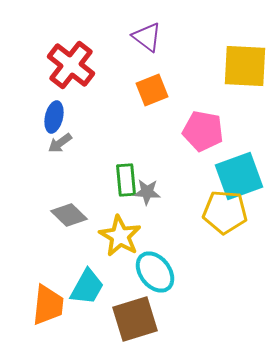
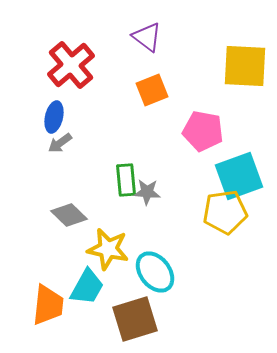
red cross: rotated 12 degrees clockwise
yellow pentagon: rotated 12 degrees counterclockwise
yellow star: moved 12 px left, 13 px down; rotated 18 degrees counterclockwise
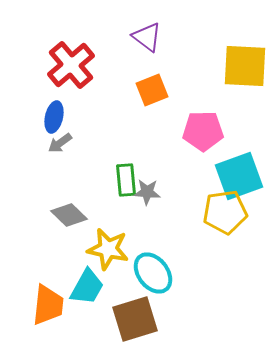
pink pentagon: rotated 12 degrees counterclockwise
cyan ellipse: moved 2 px left, 1 px down
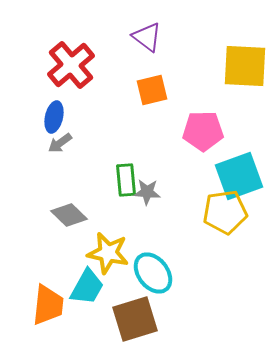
orange square: rotated 8 degrees clockwise
yellow star: moved 4 px down
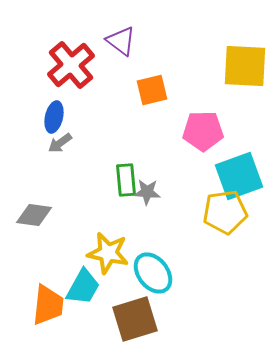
purple triangle: moved 26 px left, 4 px down
gray diamond: moved 35 px left; rotated 36 degrees counterclockwise
cyan trapezoid: moved 4 px left
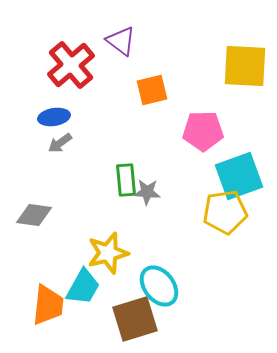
blue ellipse: rotated 68 degrees clockwise
yellow star: rotated 27 degrees counterclockwise
cyan ellipse: moved 6 px right, 13 px down
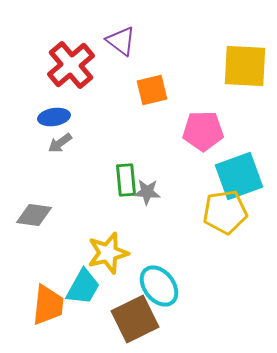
brown square: rotated 9 degrees counterclockwise
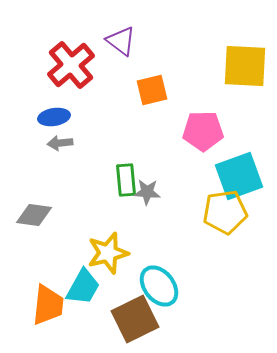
gray arrow: rotated 30 degrees clockwise
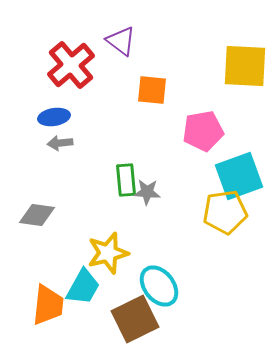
orange square: rotated 20 degrees clockwise
pink pentagon: rotated 9 degrees counterclockwise
gray diamond: moved 3 px right
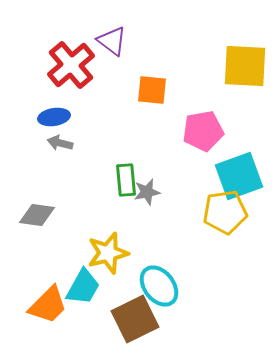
purple triangle: moved 9 px left
gray arrow: rotated 20 degrees clockwise
gray star: rotated 16 degrees counterclockwise
orange trapezoid: rotated 39 degrees clockwise
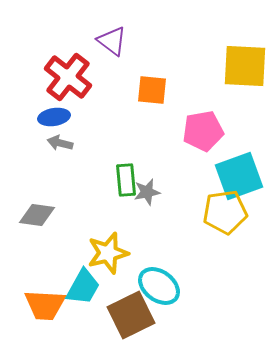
red cross: moved 3 px left, 12 px down; rotated 12 degrees counterclockwise
cyan ellipse: rotated 15 degrees counterclockwise
orange trapezoid: moved 3 px left; rotated 48 degrees clockwise
brown square: moved 4 px left, 4 px up
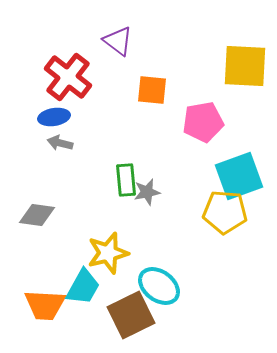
purple triangle: moved 6 px right
pink pentagon: moved 9 px up
yellow pentagon: rotated 12 degrees clockwise
